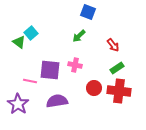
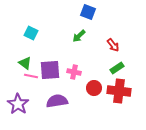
cyan square: rotated 24 degrees counterclockwise
green triangle: moved 6 px right, 21 px down
pink cross: moved 1 px left, 7 px down
purple square: rotated 10 degrees counterclockwise
pink line: moved 1 px right, 5 px up
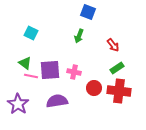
green arrow: rotated 24 degrees counterclockwise
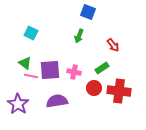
green rectangle: moved 15 px left
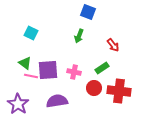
purple square: moved 2 px left
